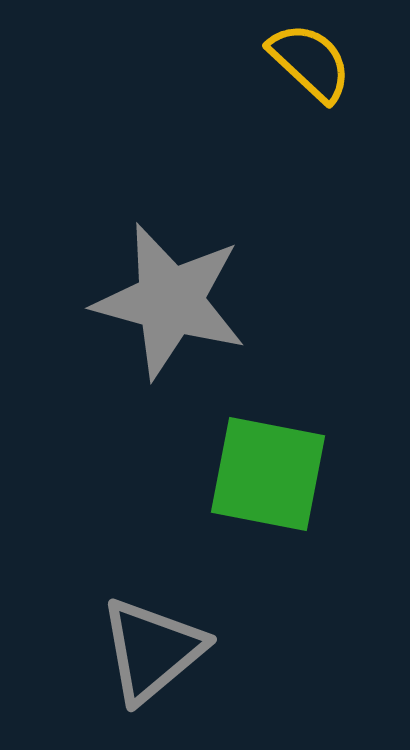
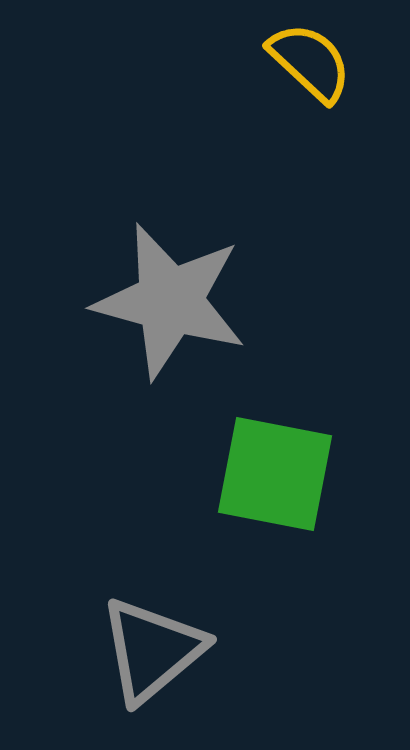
green square: moved 7 px right
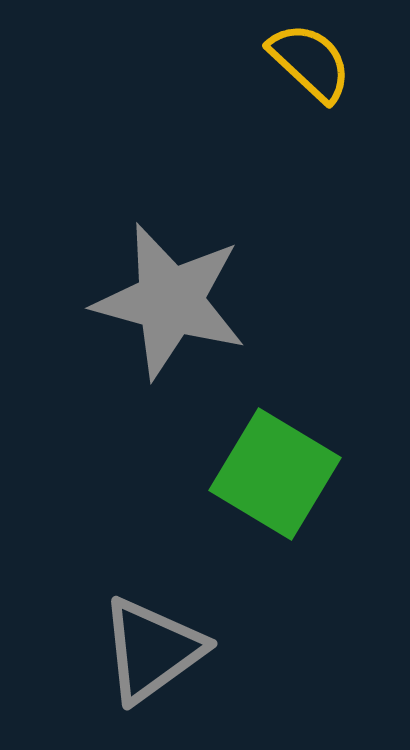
green square: rotated 20 degrees clockwise
gray triangle: rotated 4 degrees clockwise
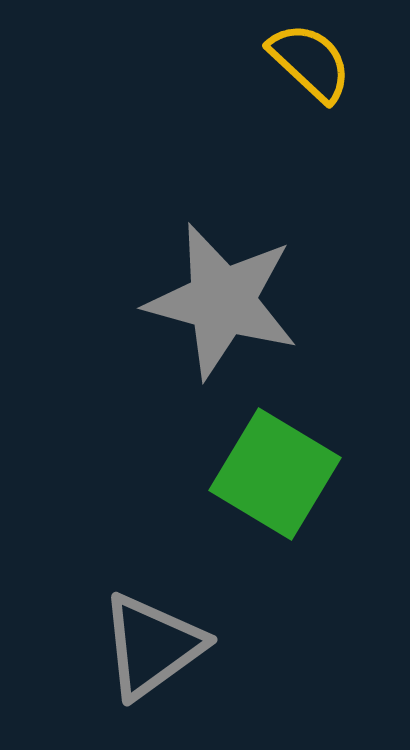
gray star: moved 52 px right
gray triangle: moved 4 px up
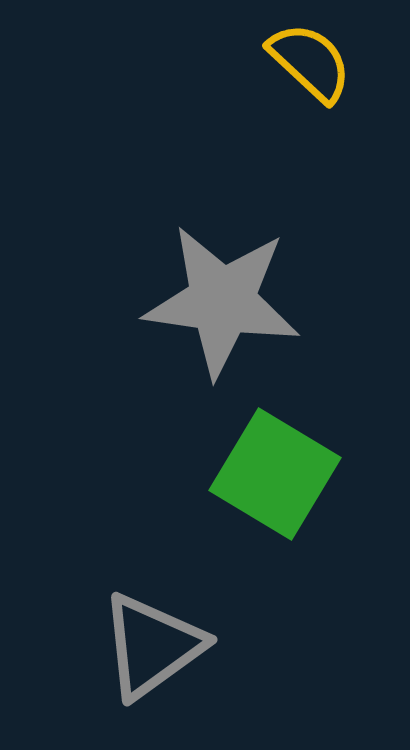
gray star: rotated 7 degrees counterclockwise
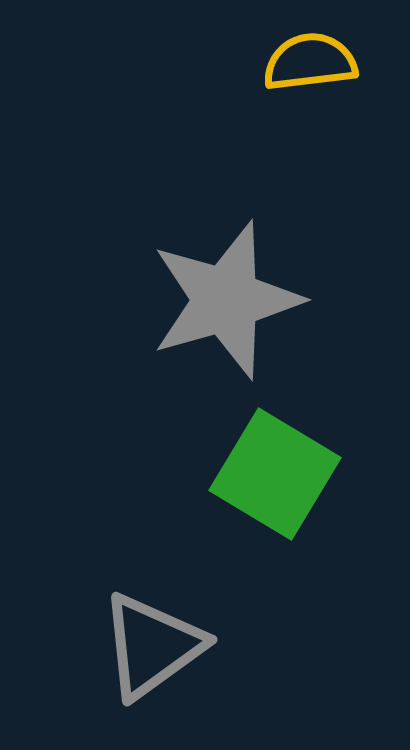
yellow semicircle: rotated 50 degrees counterclockwise
gray star: moved 4 px right, 1 px up; rotated 24 degrees counterclockwise
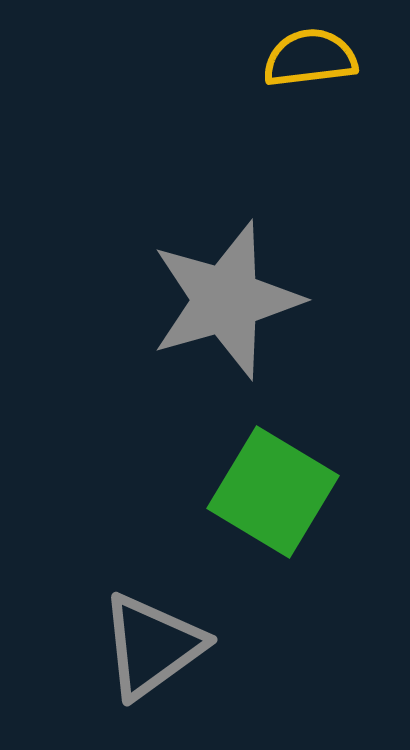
yellow semicircle: moved 4 px up
green square: moved 2 px left, 18 px down
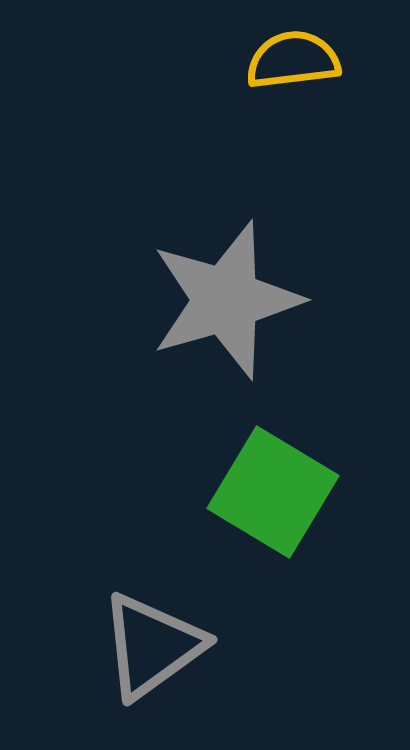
yellow semicircle: moved 17 px left, 2 px down
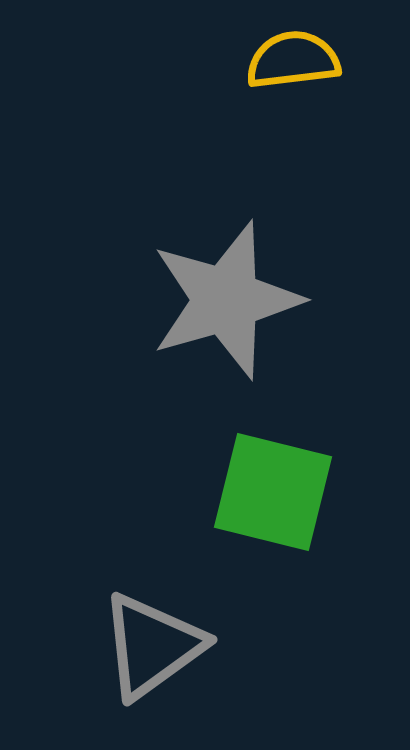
green square: rotated 17 degrees counterclockwise
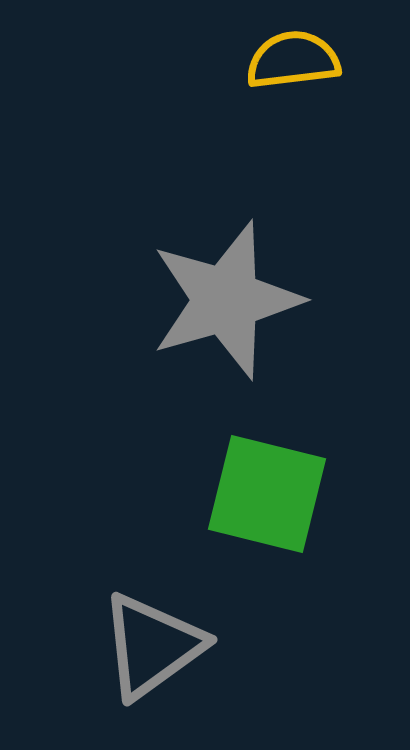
green square: moved 6 px left, 2 px down
